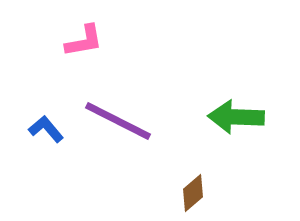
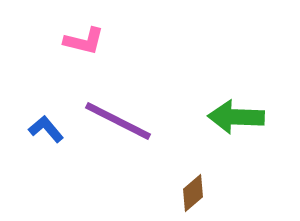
pink L-shape: rotated 24 degrees clockwise
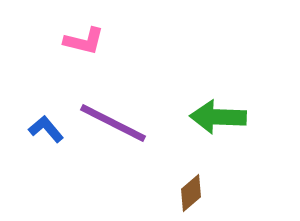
green arrow: moved 18 px left
purple line: moved 5 px left, 2 px down
brown diamond: moved 2 px left
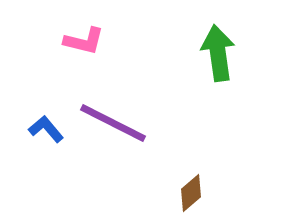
green arrow: moved 64 px up; rotated 80 degrees clockwise
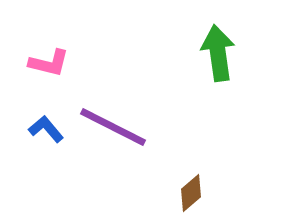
pink L-shape: moved 35 px left, 22 px down
purple line: moved 4 px down
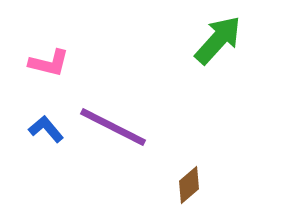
green arrow: moved 13 px up; rotated 50 degrees clockwise
brown diamond: moved 2 px left, 8 px up
